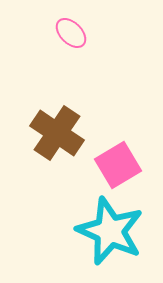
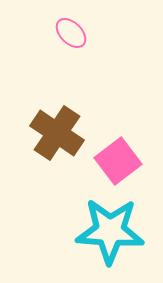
pink square: moved 4 px up; rotated 6 degrees counterclockwise
cyan star: rotated 20 degrees counterclockwise
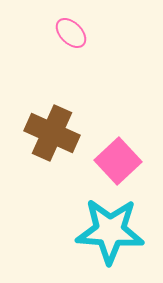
brown cross: moved 5 px left; rotated 10 degrees counterclockwise
pink square: rotated 6 degrees counterclockwise
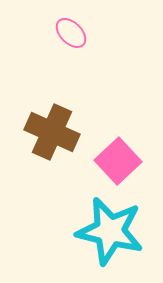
brown cross: moved 1 px up
cyan star: rotated 10 degrees clockwise
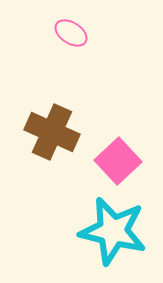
pink ellipse: rotated 12 degrees counterclockwise
cyan star: moved 3 px right
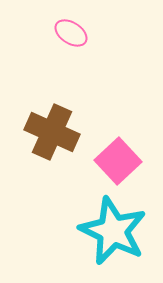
cyan star: rotated 12 degrees clockwise
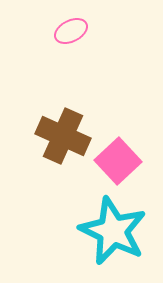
pink ellipse: moved 2 px up; rotated 60 degrees counterclockwise
brown cross: moved 11 px right, 4 px down
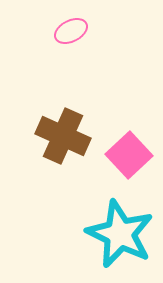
pink square: moved 11 px right, 6 px up
cyan star: moved 7 px right, 3 px down
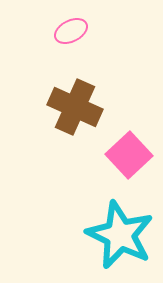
brown cross: moved 12 px right, 29 px up
cyan star: moved 1 px down
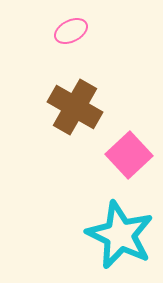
brown cross: rotated 6 degrees clockwise
